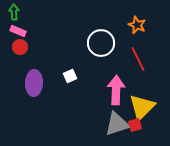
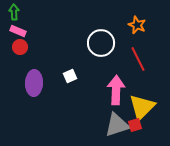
gray triangle: moved 1 px down
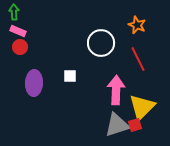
white square: rotated 24 degrees clockwise
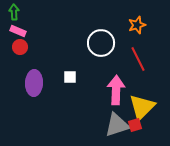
orange star: rotated 30 degrees clockwise
white square: moved 1 px down
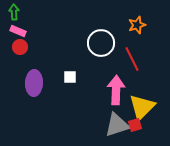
red line: moved 6 px left
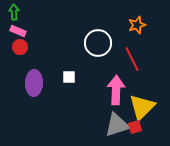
white circle: moved 3 px left
white square: moved 1 px left
red square: moved 2 px down
